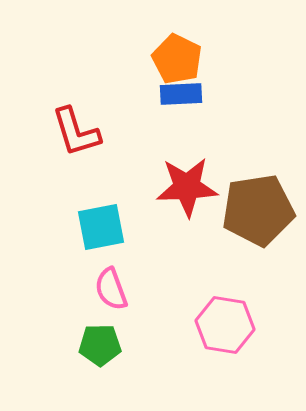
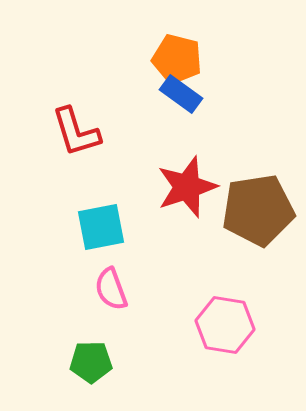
orange pentagon: rotated 12 degrees counterclockwise
blue rectangle: rotated 39 degrees clockwise
red star: rotated 16 degrees counterclockwise
green pentagon: moved 9 px left, 17 px down
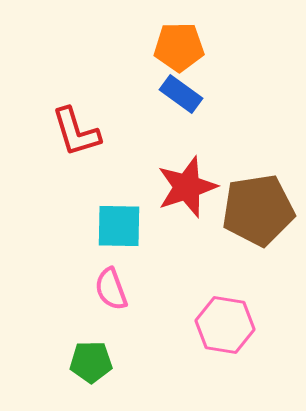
orange pentagon: moved 2 px right, 12 px up; rotated 15 degrees counterclockwise
cyan square: moved 18 px right, 1 px up; rotated 12 degrees clockwise
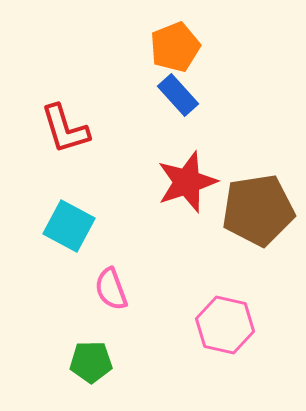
orange pentagon: moved 4 px left; rotated 21 degrees counterclockwise
blue rectangle: moved 3 px left, 1 px down; rotated 12 degrees clockwise
red L-shape: moved 11 px left, 3 px up
red star: moved 5 px up
cyan square: moved 50 px left; rotated 27 degrees clockwise
pink hexagon: rotated 4 degrees clockwise
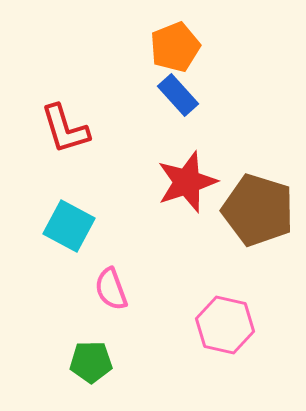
brown pentagon: rotated 26 degrees clockwise
